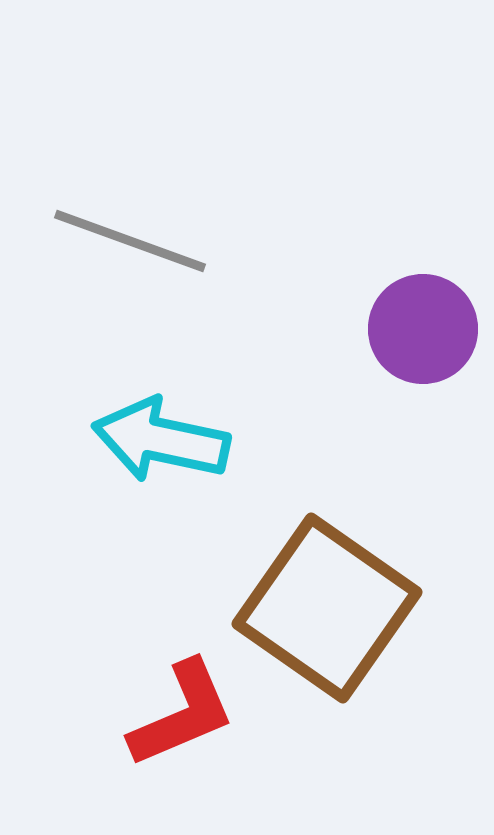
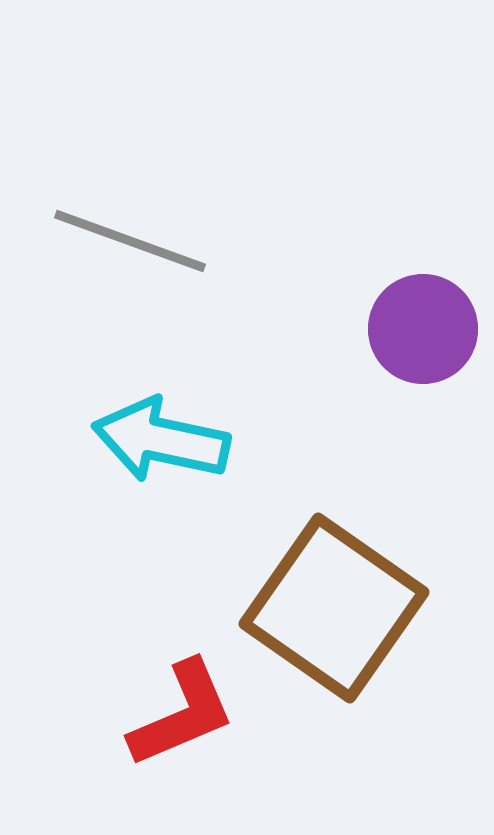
brown square: moved 7 px right
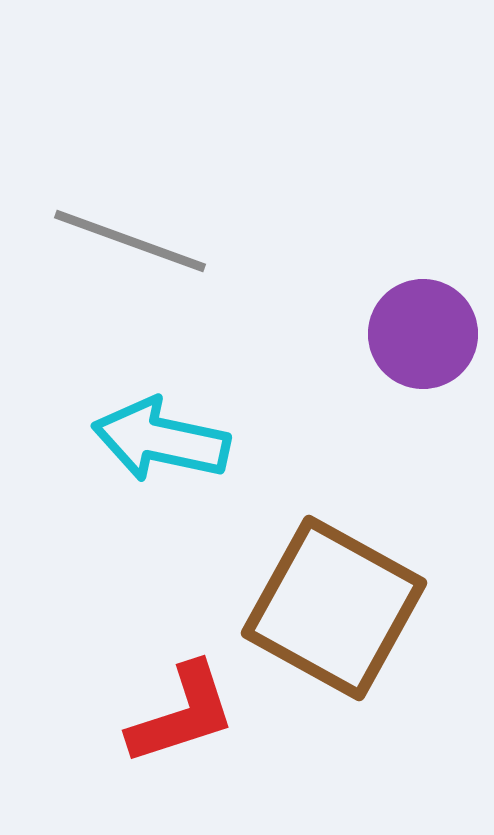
purple circle: moved 5 px down
brown square: rotated 6 degrees counterclockwise
red L-shape: rotated 5 degrees clockwise
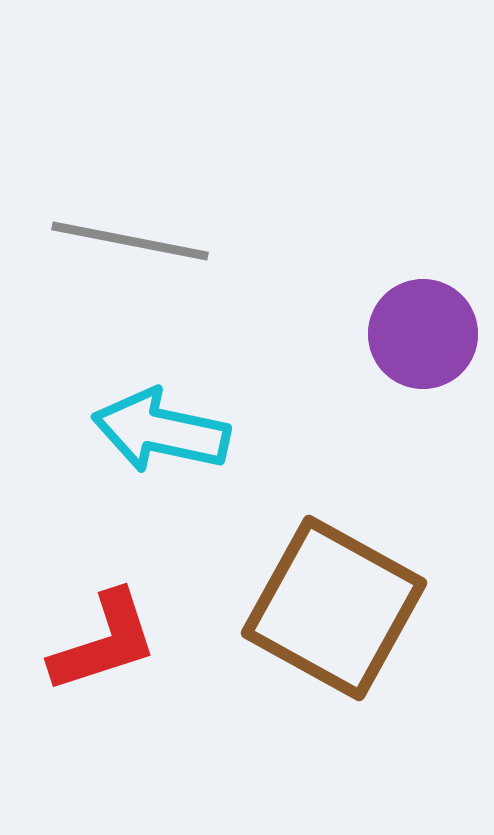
gray line: rotated 9 degrees counterclockwise
cyan arrow: moved 9 px up
red L-shape: moved 78 px left, 72 px up
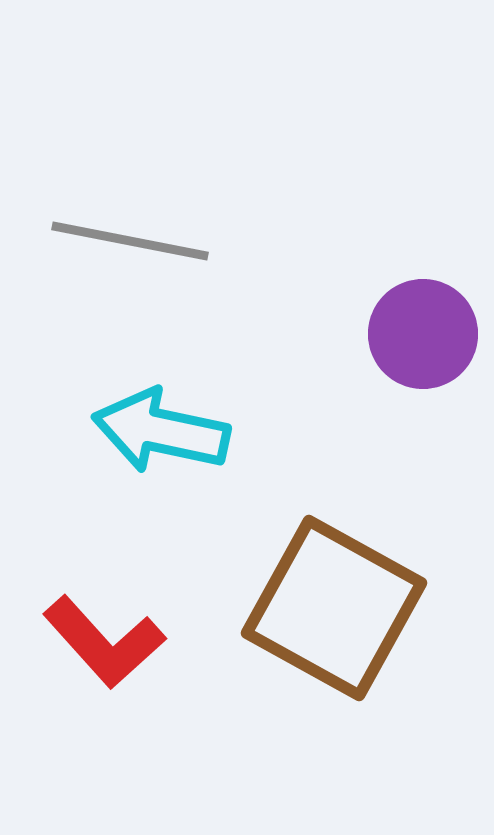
red L-shape: rotated 66 degrees clockwise
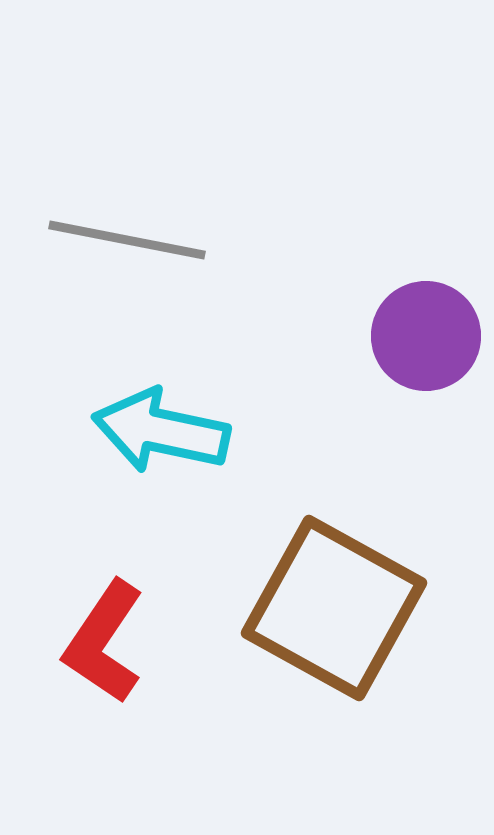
gray line: moved 3 px left, 1 px up
purple circle: moved 3 px right, 2 px down
red L-shape: rotated 76 degrees clockwise
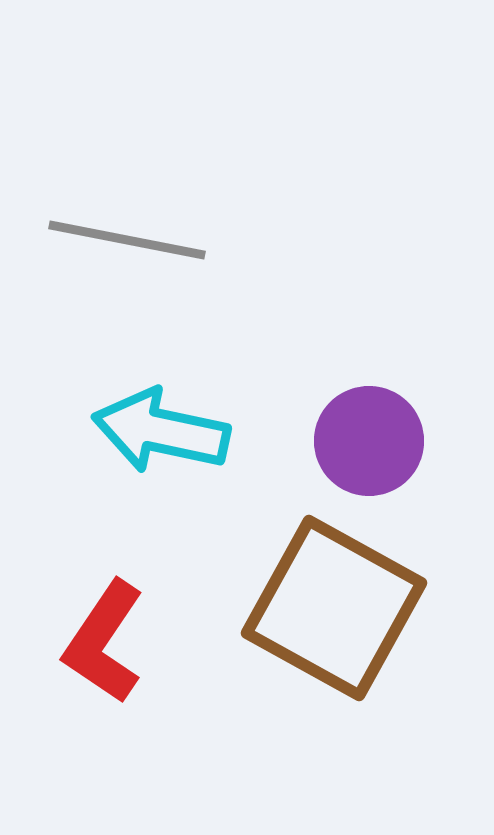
purple circle: moved 57 px left, 105 px down
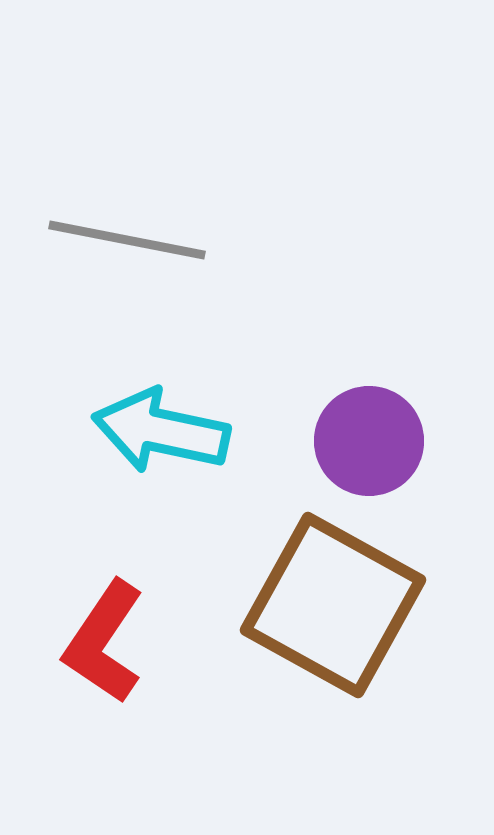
brown square: moved 1 px left, 3 px up
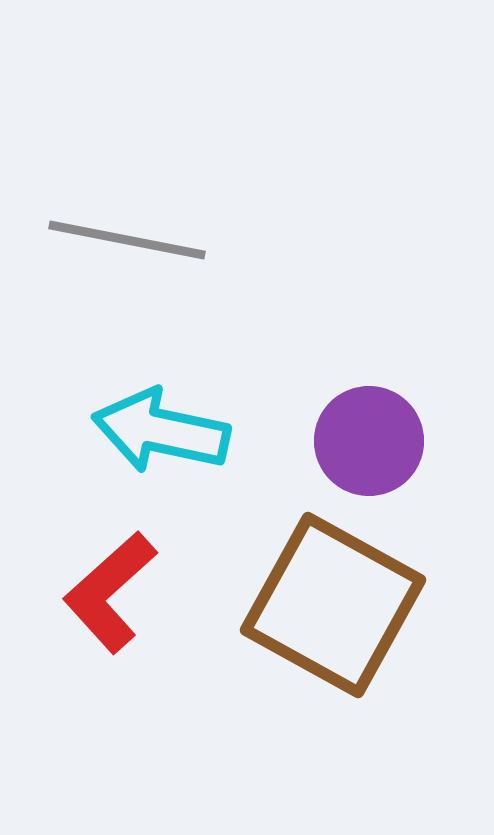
red L-shape: moved 6 px right, 50 px up; rotated 14 degrees clockwise
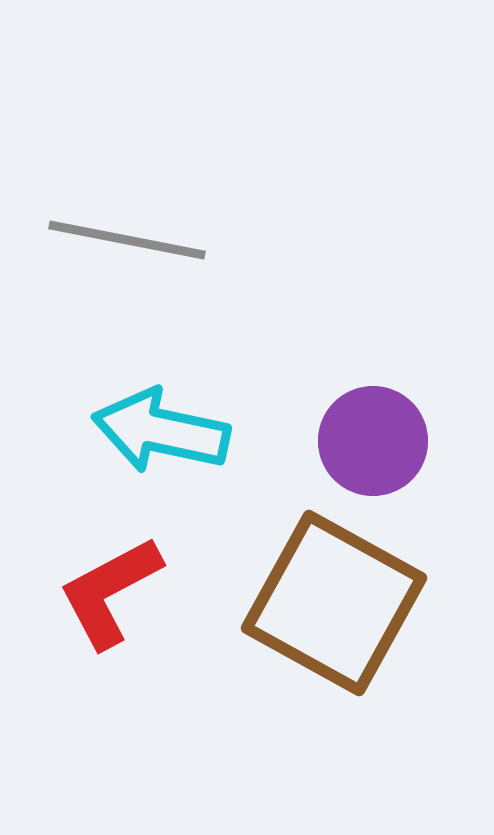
purple circle: moved 4 px right
red L-shape: rotated 14 degrees clockwise
brown square: moved 1 px right, 2 px up
